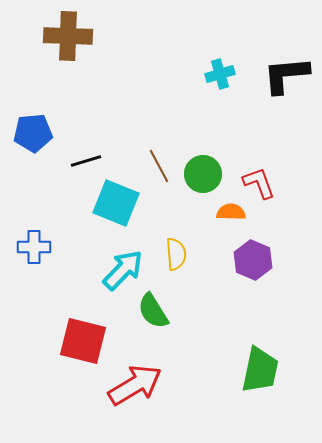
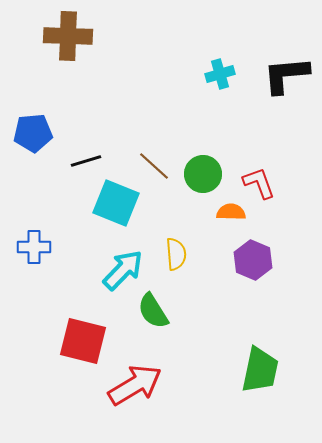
brown line: moved 5 px left; rotated 20 degrees counterclockwise
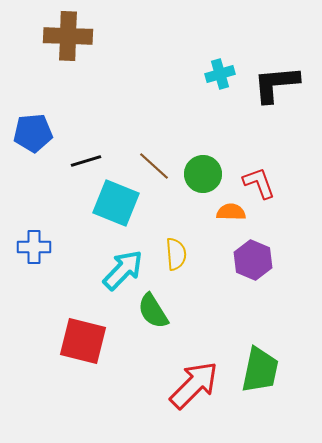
black L-shape: moved 10 px left, 9 px down
red arrow: moved 59 px right; rotated 14 degrees counterclockwise
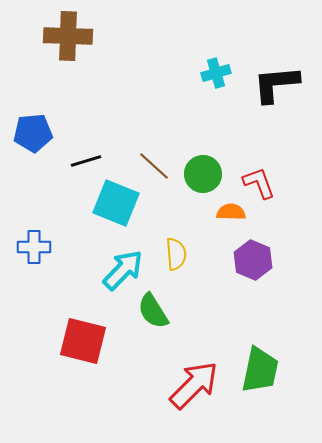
cyan cross: moved 4 px left, 1 px up
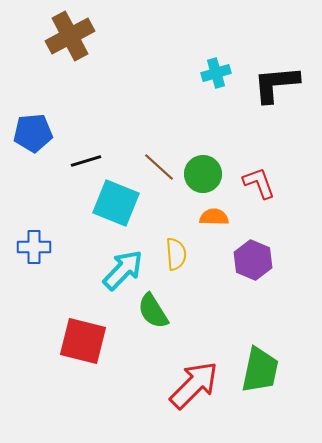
brown cross: moved 2 px right; rotated 30 degrees counterclockwise
brown line: moved 5 px right, 1 px down
orange semicircle: moved 17 px left, 5 px down
